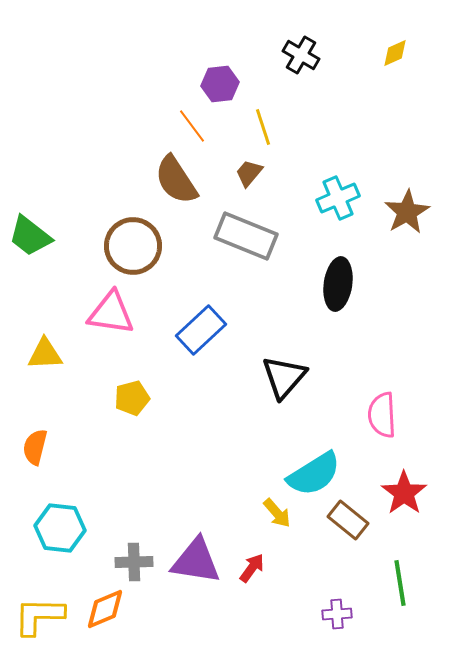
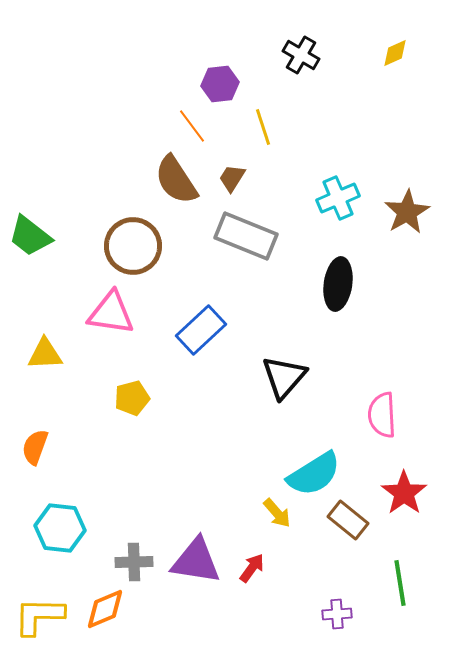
brown trapezoid: moved 17 px left, 5 px down; rotated 8 degrees counterclockwise
orange semicircle: rotated 6 degrees clockwise
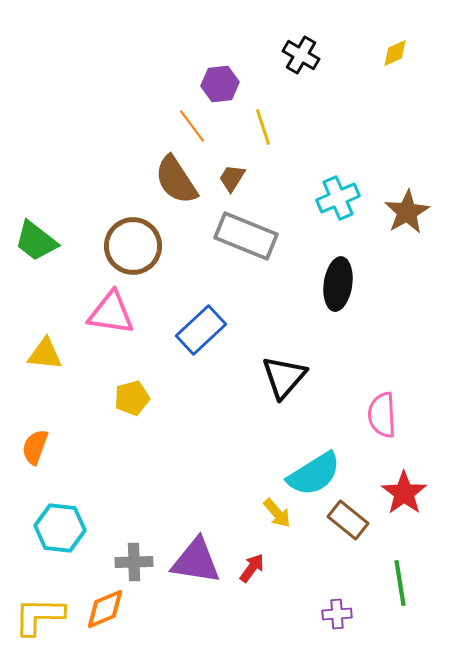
green trapezoid: moved 6 px right, 5 px down
yellow triangle: rotated 9 degrees clockwise
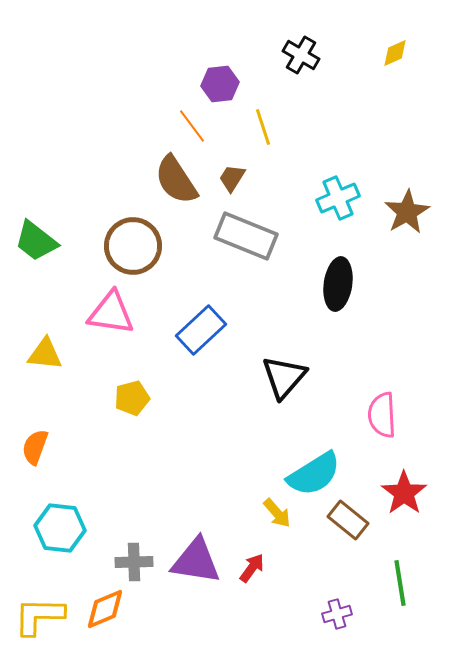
purple cross: rotated 12 degrees counterclockwise
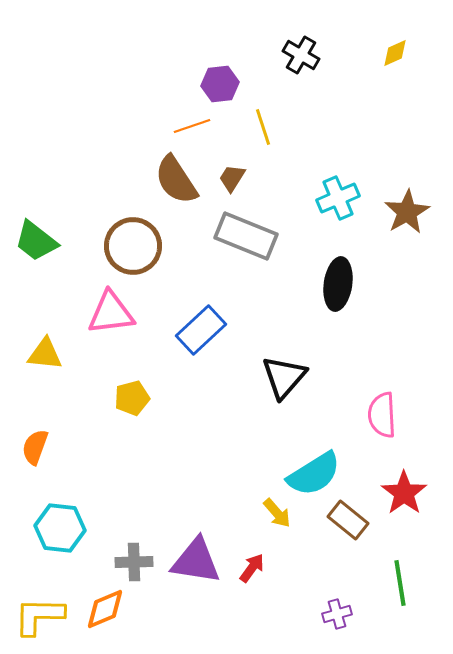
orange line: rotated 72 degrees counterclockwise
pink triangle: rotated 15 degrees counterclockwise
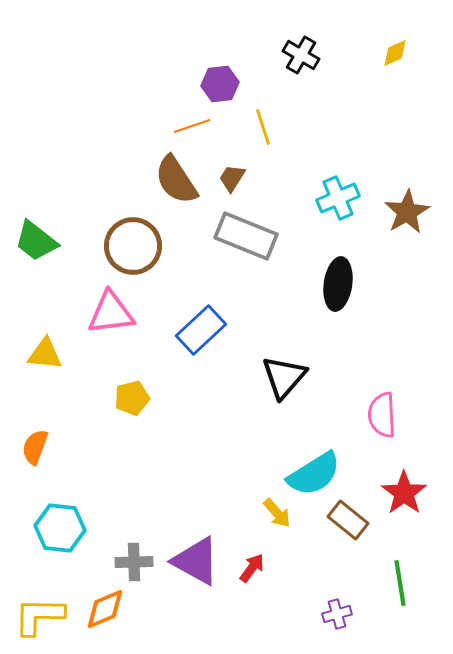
purple triangle: rotated 20 degrees clockwise
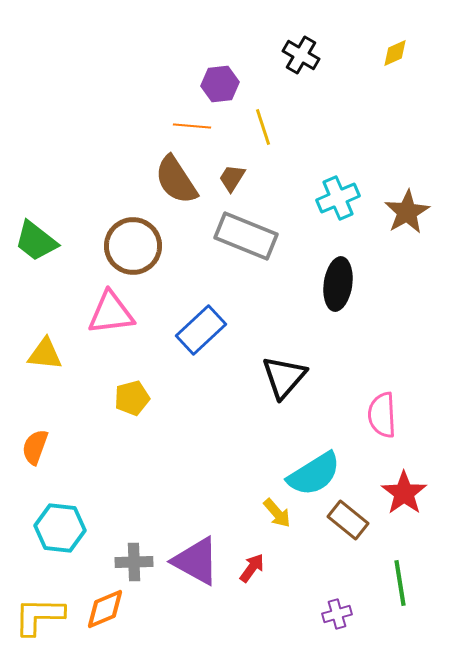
orange line: rotated 24 degrees clockwise
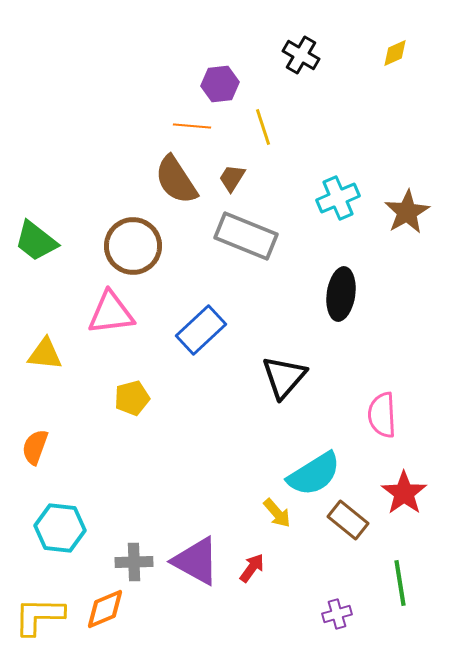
black ellipse: moved 3 px right, 10 px down
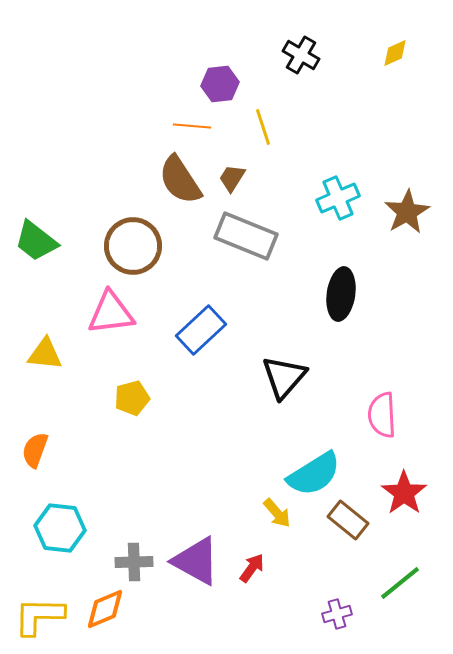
brown semicircle: moved 4 px right
orange semicircle: moved 3 px down
green line: rotated 60 degrees clockwise
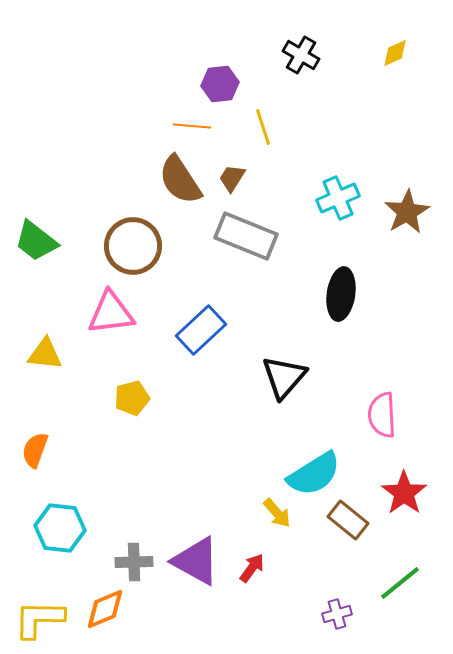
yellow L-shape: moved 3 px down
